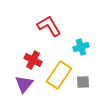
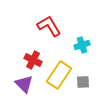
cyan cross: moved 1 px right, 2 px up
purple triangle: rotated 24 degrees counterclockwise
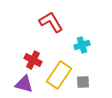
red L-shape: moved 2 px right, 4 px up
purple triangle: rotated 30 degrees counterclockwise
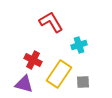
cyan cross: moved 3 px left
yellow rectangle: moved 1 px up
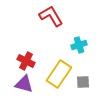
red L-shape: moved 6 px up
red cross: moved 7 px left, 1 px down
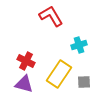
gray square: moved 1 px right
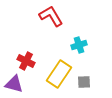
purple triangle: moved 10 px left
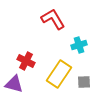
red L-shape: moved 2 px right, 3 px down
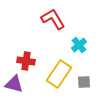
cyan cross: rotated 21 degrees counterclockwise
red cross: rotated 18 degrees counterclockwise
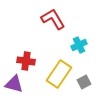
cyan cross: rotated 14 degrees clockwise
gray square: rotated 24 degrees counterclockwise
